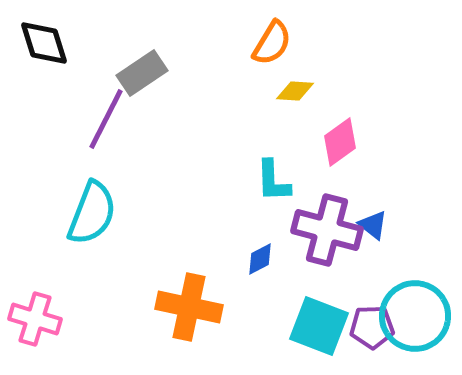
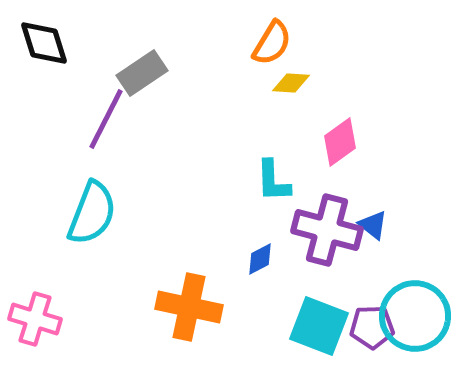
yellow diamond: moved 4 px left, 8 px up
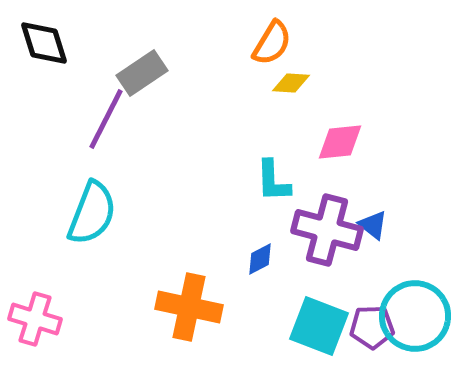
pink diamond: rotated 30 degrees clockwise
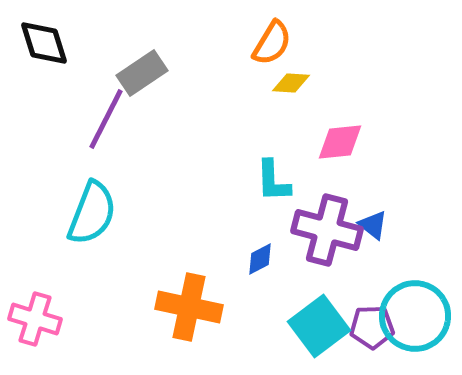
cyan square: rotated 32 degrees clockwise
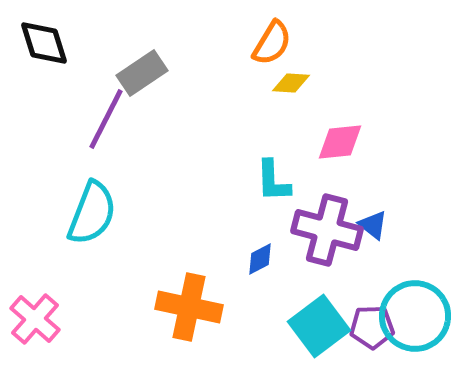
pink cross: rotated 24 degrees clockwise
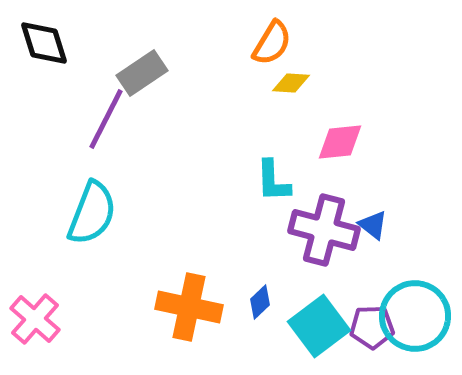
purple cross: moved 3 px left
blue diamond: moved 43 px down; rotated 16 degrees counterclockwise
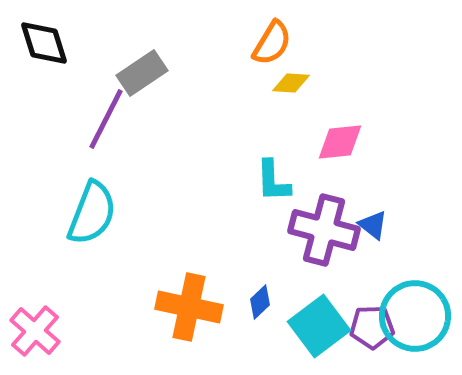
pink cross: moved 12 px down
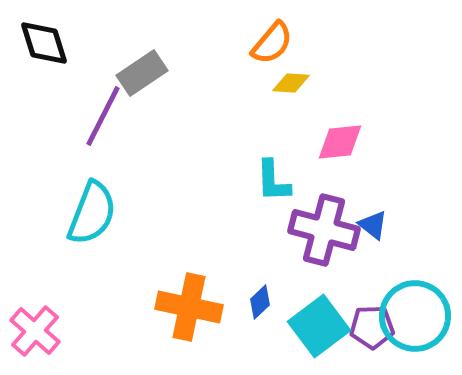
orange semicircle: rotated 9 degrees clockwise
purple line: moved 3 px left, 3 px up
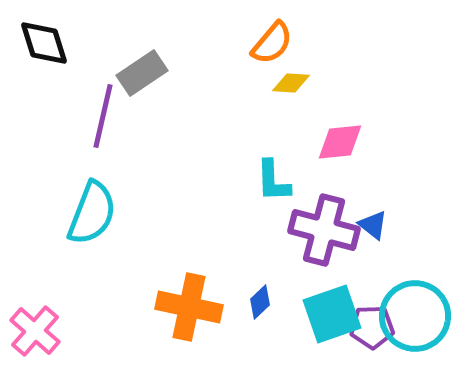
purple line: rotated 14 degrees counterclockwise
cyan square: moved 13 px right, 12 px up; rotated 18 degrees clockwise
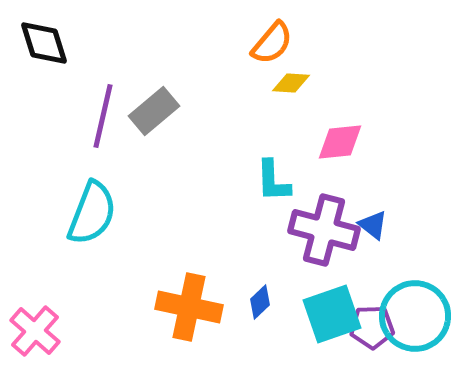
gray rectangle: moved 12 px right, 38 px down; rotated 6 degrees counterclockwise
